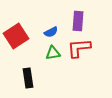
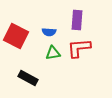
purple rectangle: moved 1 px left, 1 px up
blue semicircle: moved 2 px left; rotated 32 degrees clockwise
red square: rotated 30 degrees counterclockwise
black rectangle: rotated 54 degrees counterclockwise
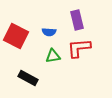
purple rectangle: rotated 18 degrees counterclockwise
green triangle: moved 3 px down
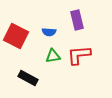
red L-shape: moved 7 px down
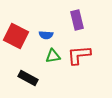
blue semicircle: moved 3 px left, 3 px down
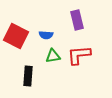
black rectangle: moved 2 px up; rotated 66 degrees clockwise
